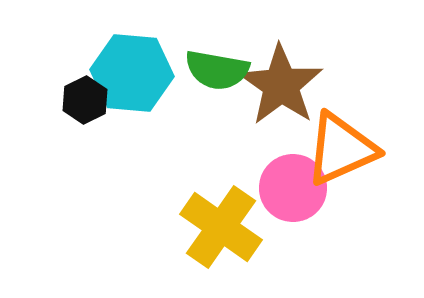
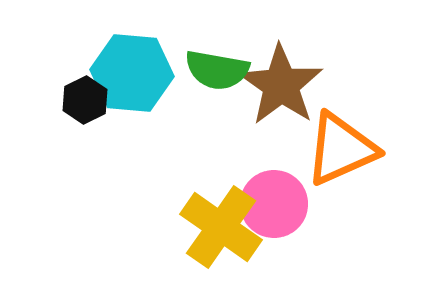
pink circle: moved 19 px left, 16 px down
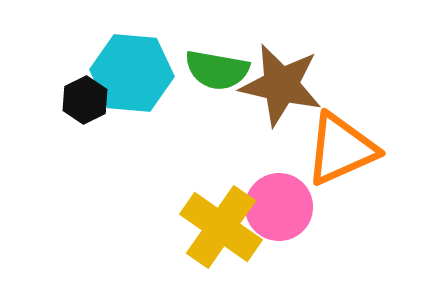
brown star: rotated 22 degrees counterclockwise
pink circle: moved 5 px right, 3 px down
